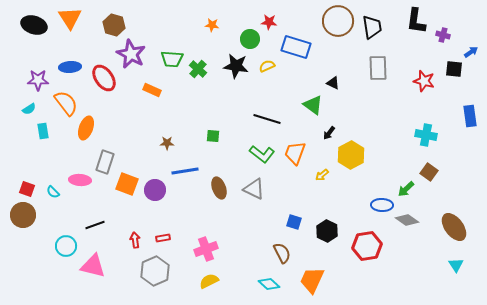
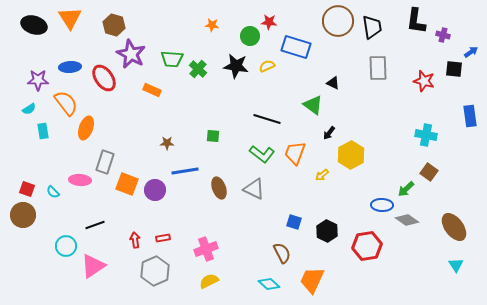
green circle at (250, 39): moved 3 px up
pink triangle at (93, 266): rotated 48 degrees counterclockwise
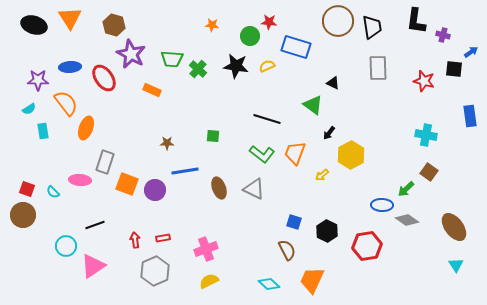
brown semicircle at (282, 253): moved 5 px right, 3 px up
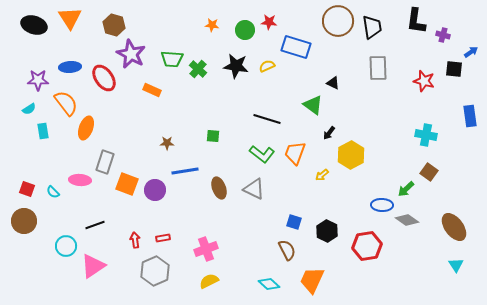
green circle at (250, 36): moved 5 px left, 6 px up
brown circle at (23, 215): moved 1 px right, 6 px down
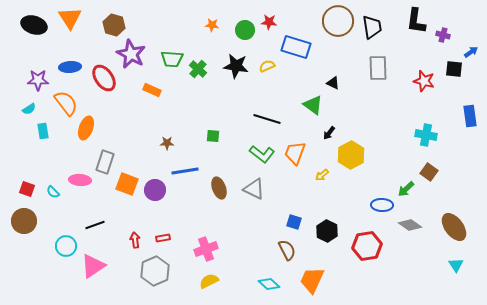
gray diamond at (407, 220): moved 3 px right, 5 px down
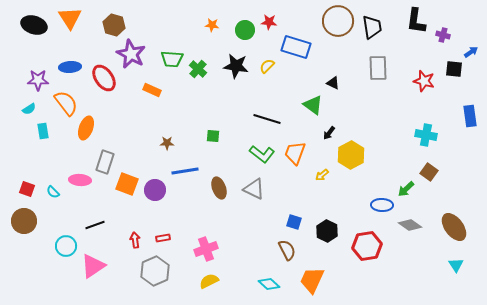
yellow semicircle at (267, 66): rotated 21 degrees counterclockwise
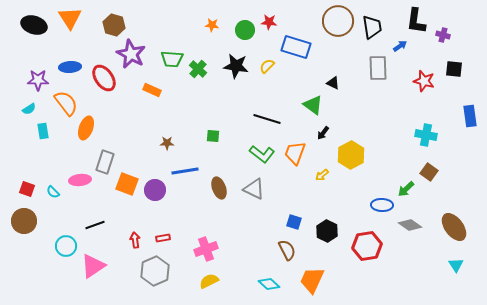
blue arrow at (471, 52): moved 71 px left, 6 px up
black arrow at (329, 133): moved 6 px left
pink ellipse at (80, 180): rotated 10 degrees counterclockwise
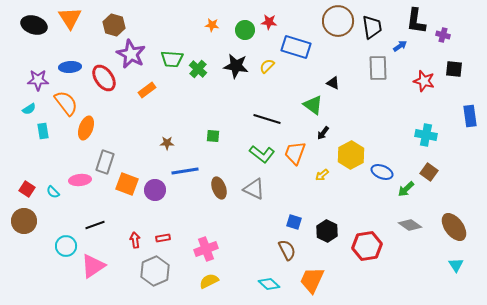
orange rectangle at (152, 90): moved 5 px left; rotated 60 degrees counterclockwise
red square at (27, 189): rotated 14 degrees clockwise
blue ellipse at (382, 205): moved 33 px up; rotated 20 degrees clockwise
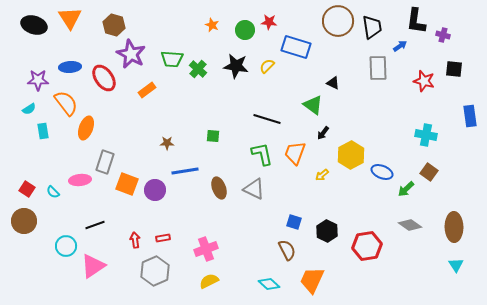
orange star at (212, 25): rotated 16 degrees clockwise
green L-shape at (262, 154): rotated 140 degrees counterclockwise
brown ellipse at (454, 227): rotated 36 degrees clockwise
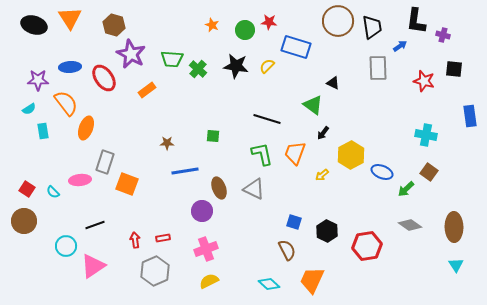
purple circle at (155, 190): moved 47 px right, 21 px down
